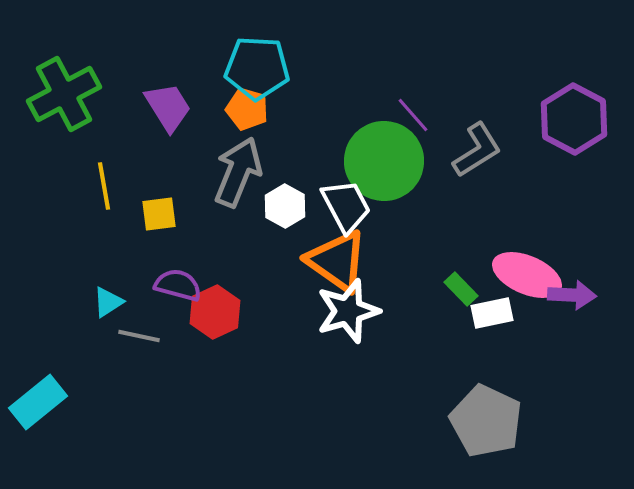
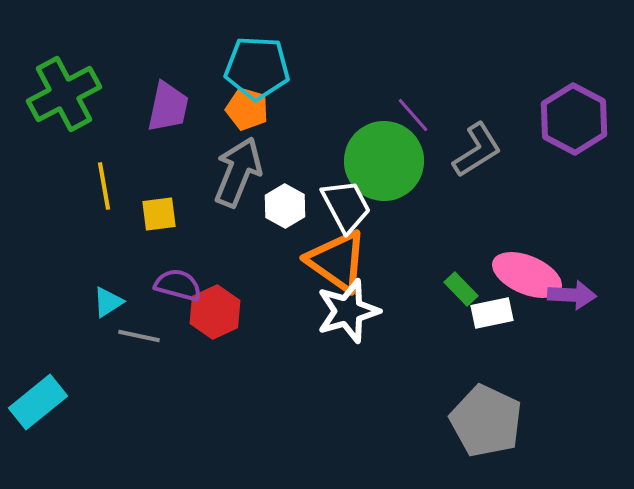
purple trapezoid: rotated 44 degrees clockwise
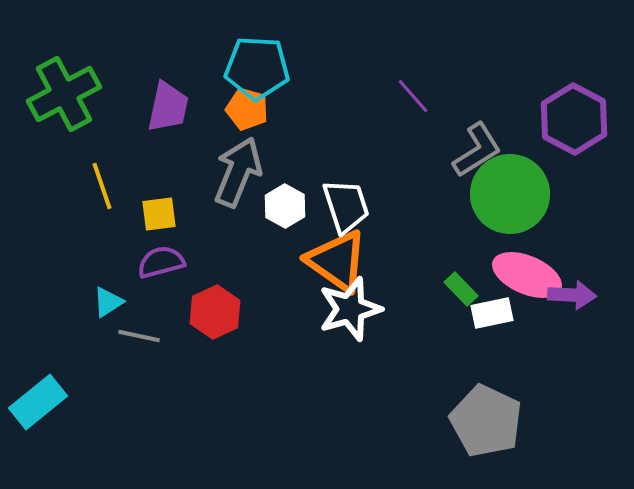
purple line: moved 19 px up
green circle: moved 126 px right, 33 px down
yellow line: moved 2 px left; rotated 9 degrees counterclockwise
white trapezoid: rotated 10 degrees clockwise
purple semicircle: moved 17 px left, 23 px up; rotated 30 degrees counterclockwise
white star: moved 2 px right, 2 px up
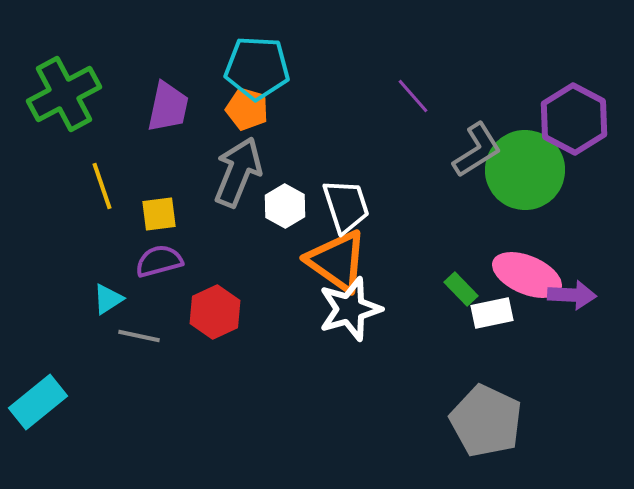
green circle: moved 15 px right, 24 px up
purple semicircle: moved 2 px left, 1 px up
cyan triangle: moved 3 px up
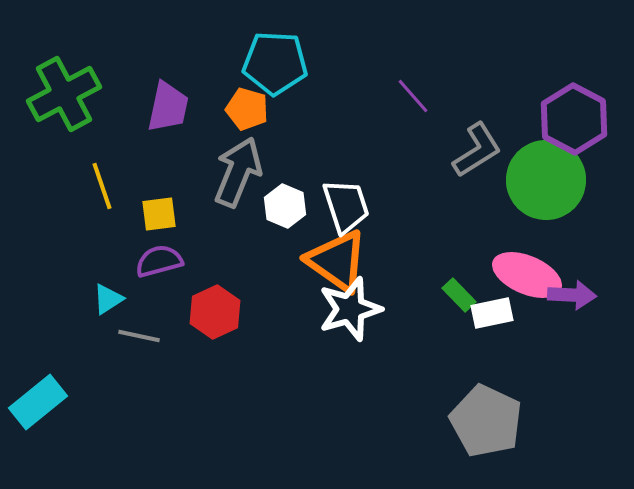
cyan pentagon: moved 18 px right, 5 px up
green circle: moved 21 px right, 10 px down
white hexagon: rotated 6 degrees counterclockwise
green rectangle: moved 2 px left, 6 px down
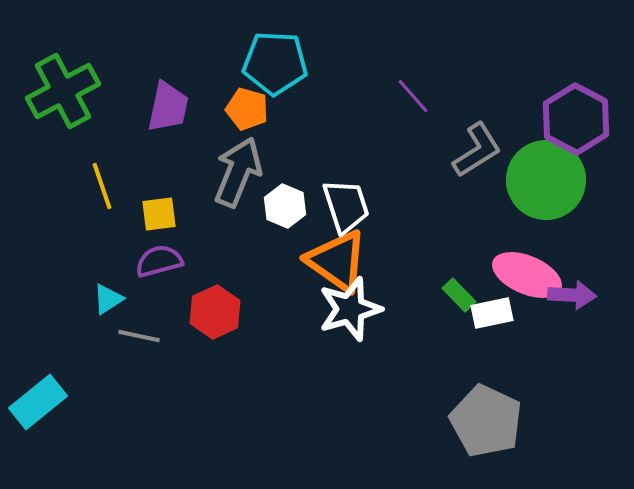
green cross: moved 1 px left, 3 px up
purple hexagon: moved 2 px right
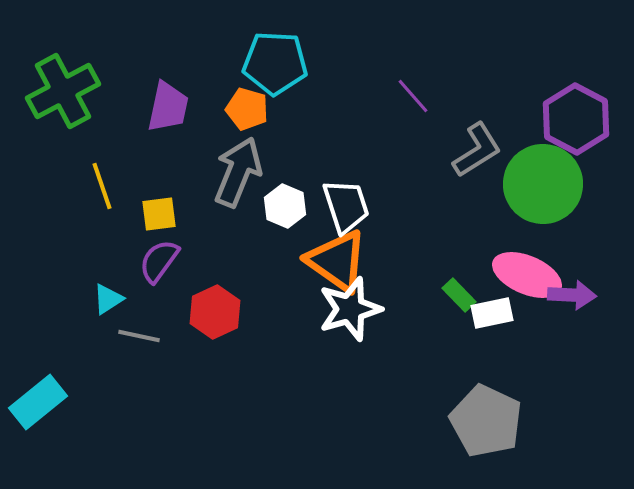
green circle: moved 3 px left, 4 px down
purple semicircle: rotated 39 degrees counterclockwise
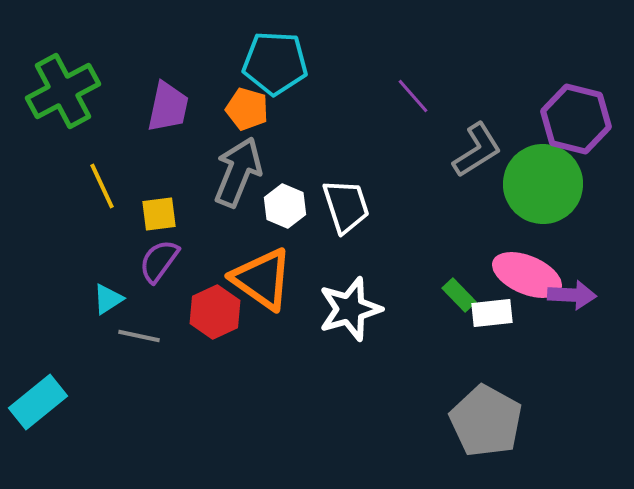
purple hexagon: rotated 14 degrees counterclockwise
yellow line: rotated 6 degrees counterclockwise
orange triangle: moved 75 px left, 18 px down
white rectangle: rotated 6 degrees clockwise
gray pentagon: rotated 4 degrees clockwise
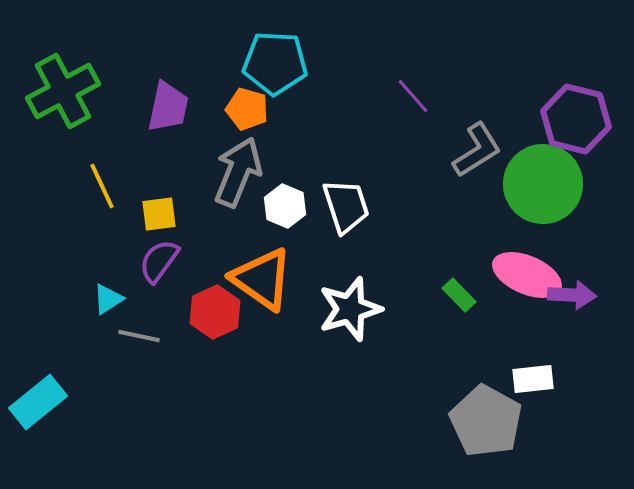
white rectangle: moved 41 px right, 66 px down
